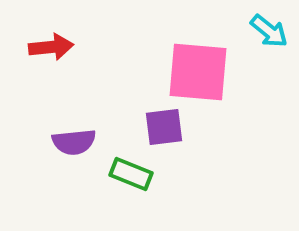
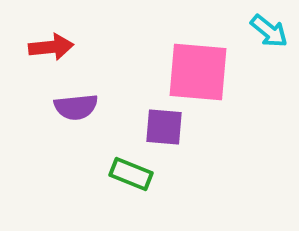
purple square: rotated 12 degrees clockwise
purple semicircle: moved 2 px right, 35 px up
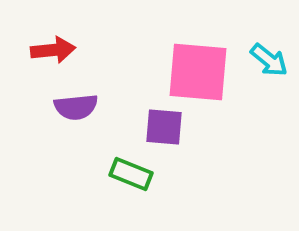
cyan arrow: moved 29 px down
red arrow: moved 2 px right, 3 px down
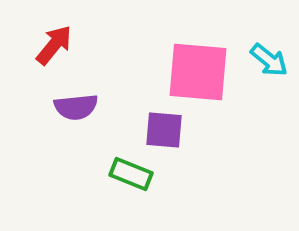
red arrow: moved 1 px right, 5 px up; rotated 45 degrees counterclockwise
purple square: moved 3 px down
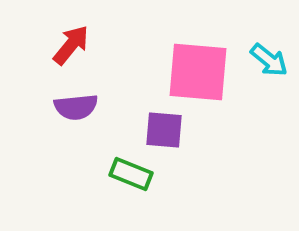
red arrow: moved 17 px right
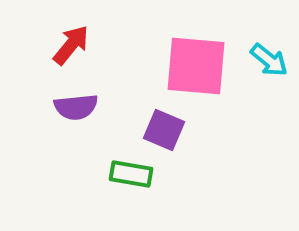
pink square: moved 2 px left, 6 px up
purple square: rotated 18 degrees clockwise
green rectangle: rotated 12 degrees counterclockwise
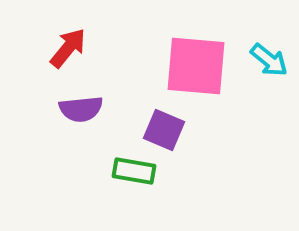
red arrow: moved 3 px left, 3 px down
purple semicircle: moved 5 px right, 2 px down
green rectangle: moved 3 px right, 3 px up
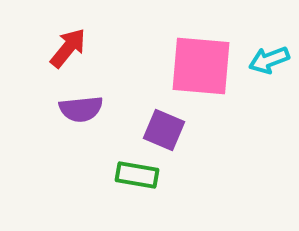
cyan arrow: rotated 120 degrees clockwise
pink square: moved 5 px right
green rectangle: moved 3 px right, 4 px down
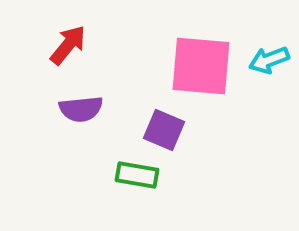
red arrow: moved 3 px up
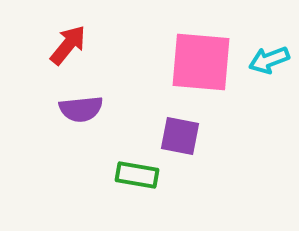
pink square: moved 4 px up
purple square: moved 16 px right, 6 px down; rotated 12 degrees counterclockwise
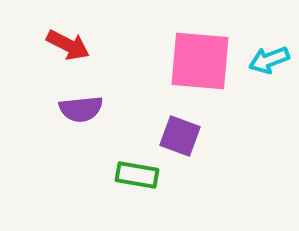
red arrow: rotated 78 degrees clockwise
pink square: moved 1 px left, 1 px up
purple square: rotated 9 degrees clockwise
